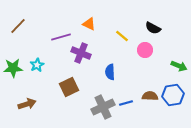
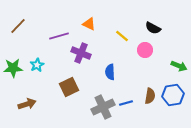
purple line: moved 2 px left, 1 px up
brown semicircle: rotated 98 degrees clockwise
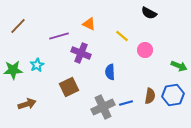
black semicircle: moved 4 px left, 15 px up
green star: moved 2 px down
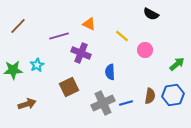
black semicircle: moved 2 px right, 1 px down
green arrow: moved 2 px left, 2 px up; rotated 63 degrees counterclockwise
gray cross: moved 4 px up
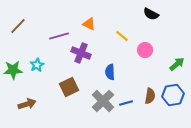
gray cross: moved 2 px up; rotated 20 degrees counterclockwise
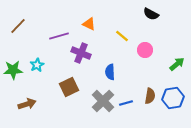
blue hexagon: moved 3 px down
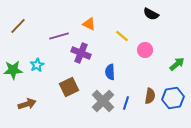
blue line: rotated 56 degrees counterclockwise
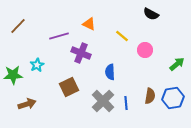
green star: moved 5 px down
blue line: rotated 24 degrees counterclockwise
